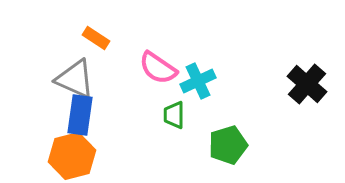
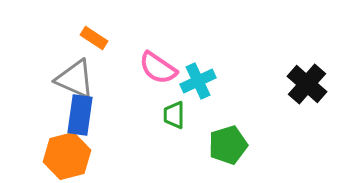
orange rectangle: moved 2 px left
orange hexagon: moved 5 px left
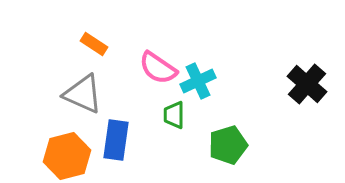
orange rectangle: moved 6 px down
gray triangle: moved 8 px right, 15 px down
blue rectangle: moved 36 px right, 25 px down
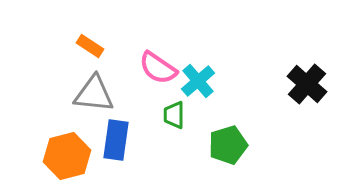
orange rectangle: moved 4 px left, 2 px down
cyan cross: rotated 16 degrees counterclockwise
gray triangle: moved 11 px right; rotated 18 degrees counterclockwise
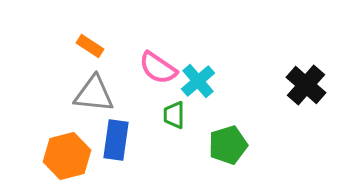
black cross: moved 1 px left, 1 px down
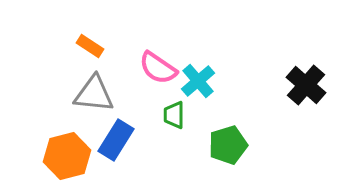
blue rectangle: rotated 24 degrees clockwise
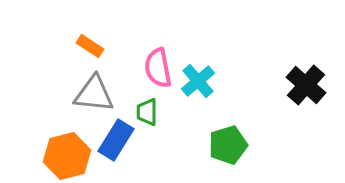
pink semicircle: rotated 45 degrees clockwise
green trapezoid: moved 27 px left, 3 px up
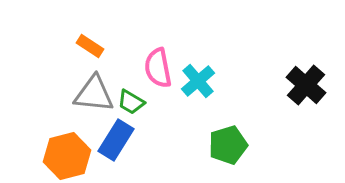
green trapezoid: moved 16 px left, 10 px up; rotated 60 degrees counterclockwise
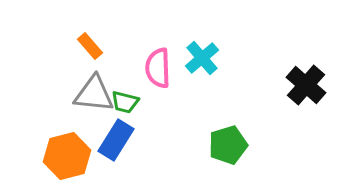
orange rectangle: rotated 16 degrees clockwise
pink semicircle: rotated 9 degrees clockwise
cyan cross: moved 4 px right, 23 px up
green trapezoid: moved 6 px left; rotated 16 degrees counterclockwise
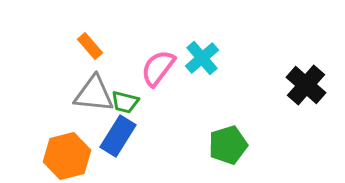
pink semicircle: rotated 39 degrees clockwise
blue rectangle: moved 2 px right, 4 px up
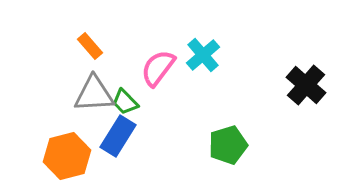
cyan cross: moved 1 px right, 3 px up
gray triangle: rotated 9 degrees counterclockwise
green trapezoid: rotated 32 degrees clockwise
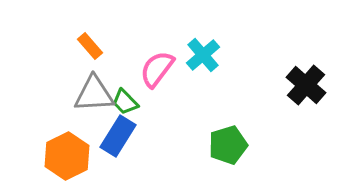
pink semicircle: moved 1 px left, 1 px down
orange hexagon: rotated 12 degrees counterclockwise
